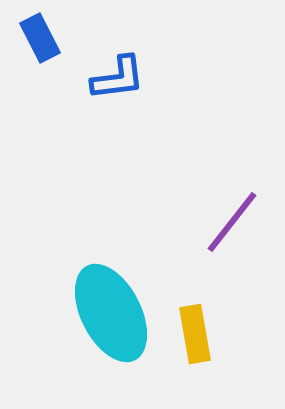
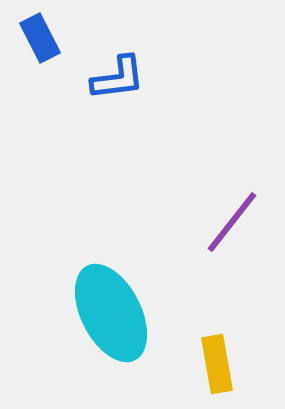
yellow rectangle: moved 22 px right, 30 px down
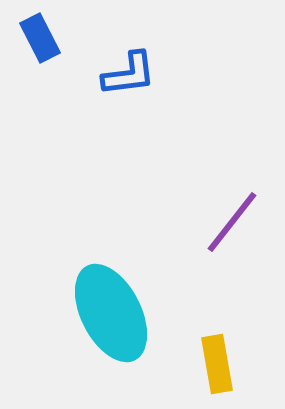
blue L-shape: moved 11 px right, 4 px up
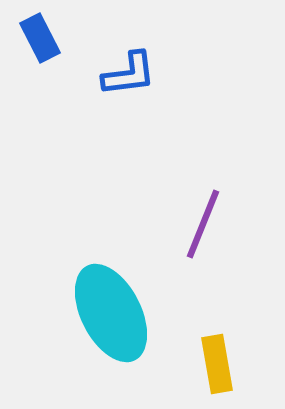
purple line: moved 29 px left, 2 px down; rotated 16 degrees counterclockwise
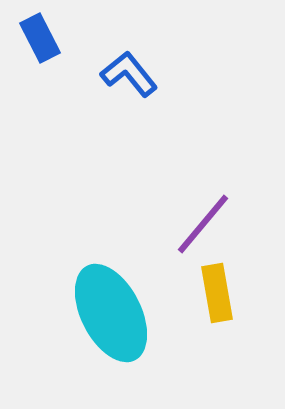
blue L-shape: rotated 122 degrees counterclockwise
purple line: rotated 18 degrees clockwise
yellow rectangle: moved 71 px up
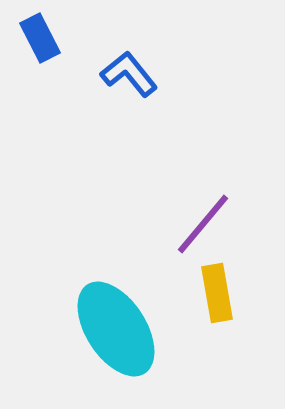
cyan ellipse: moved 5 px right, 16 px down; rotated 6 degrees counterclockwise
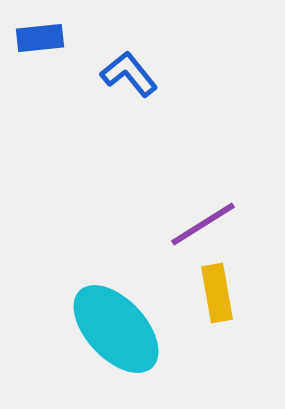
blue rectangle: rotated 69 degrees counterclockwise
purple line: rotated 18 degrees clockwise
cyan ellipse: rotated 10 degrees counterclockwise
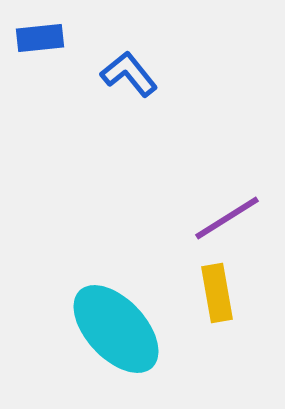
purple line: moved 24 px right, 6 px up
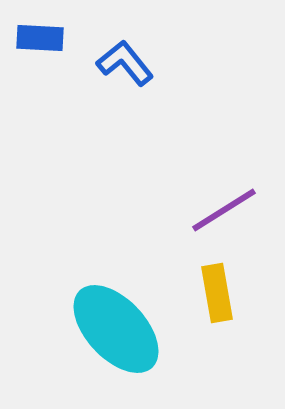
blue rectangle: rotated 9 degrees clockwise
blue L-shape: moved 4 px left, 11 px up
purple line: moved 3 px left, 8 px up
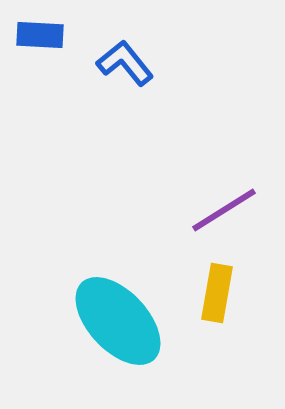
blue rectangle: moved 3 px up
yellow rectangle: rotated 20 degrees clockwise
cyan ellipse: moved 2 px right, 8 px up
